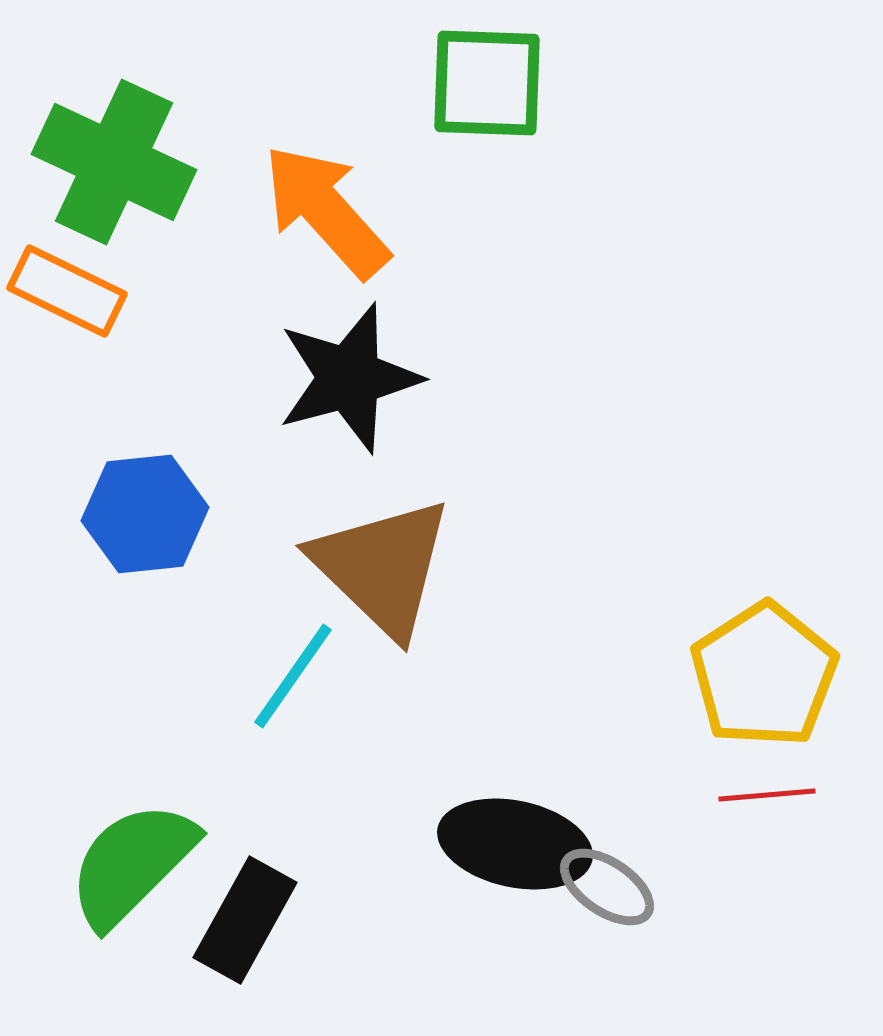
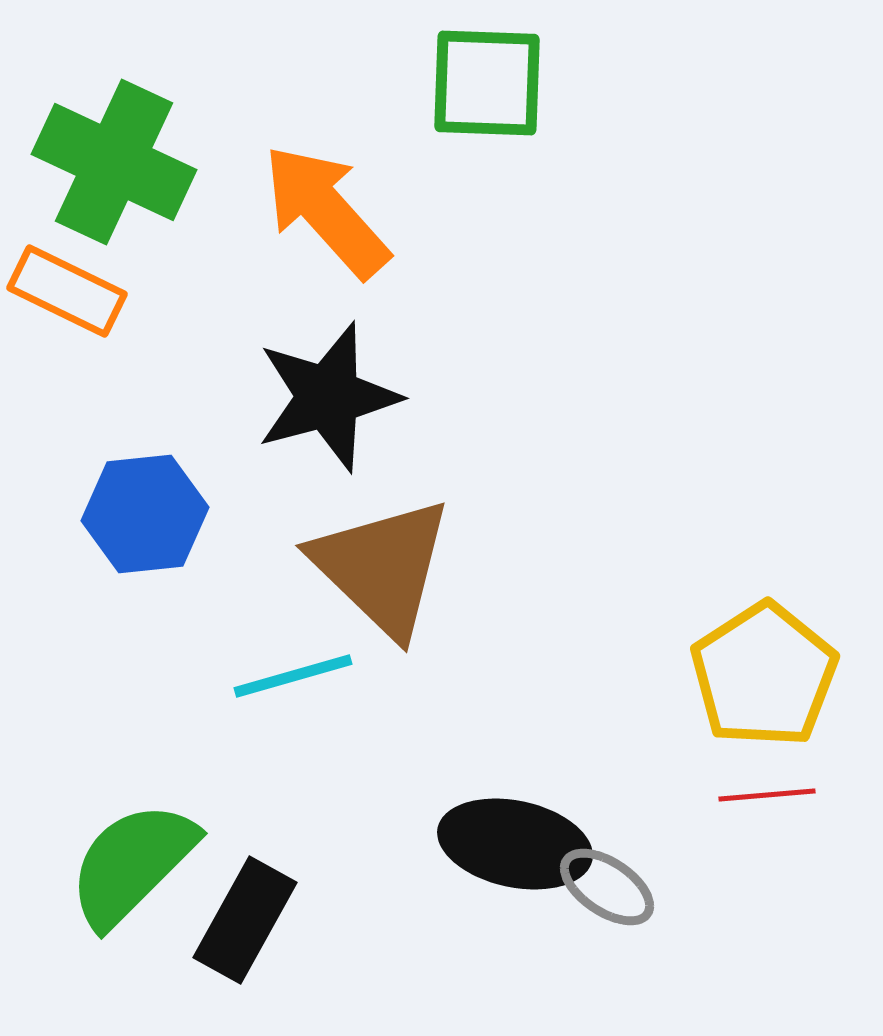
black star: moved 21 px left, 19 px down
cyan line: rotated 39 degrees clockwise
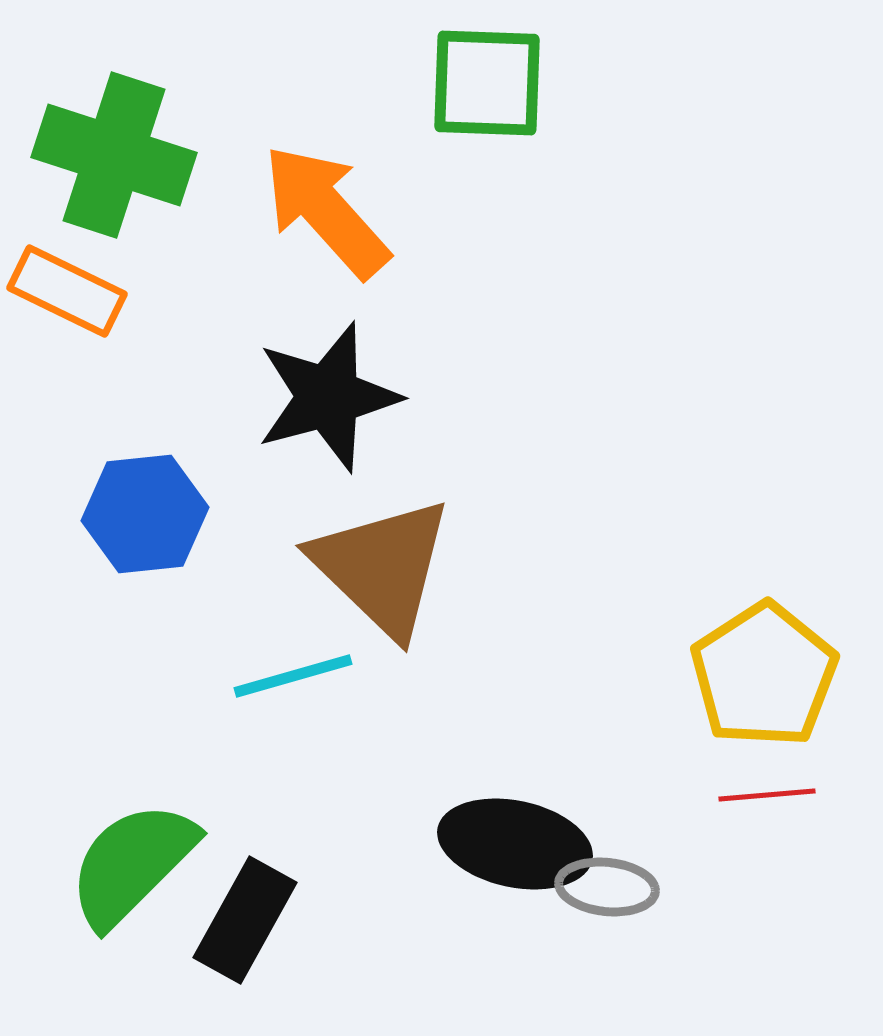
green cross: moved 7 px up; rotated 7 degrees counterclockwise
gray ellipse: rotated 28 degrees counterclockwise
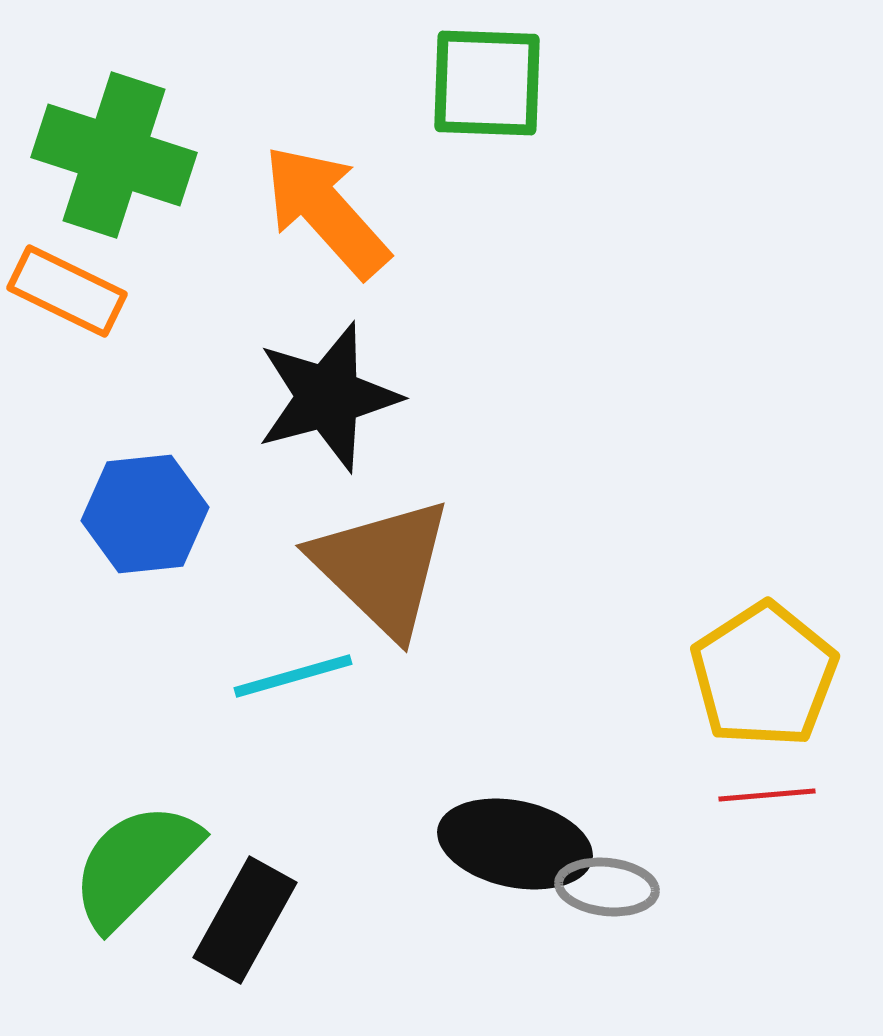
green semicircle: moved 3 px right, 1 px down
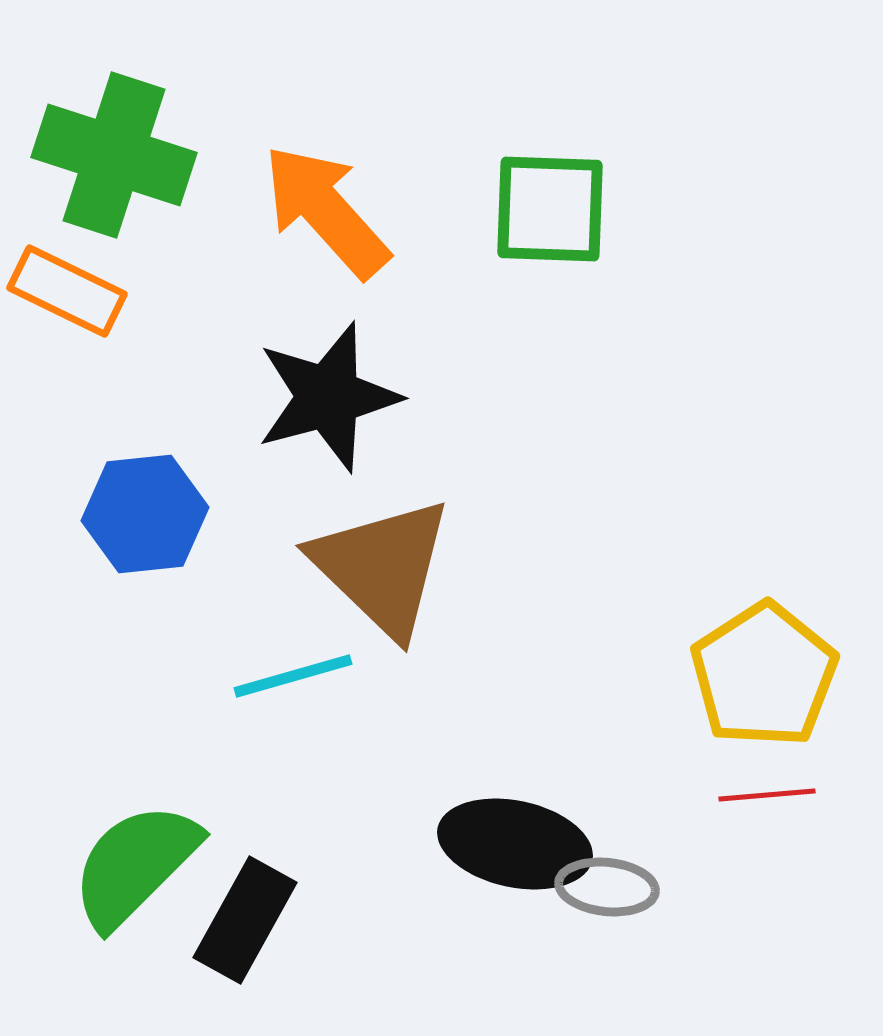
green square: moved 63 px right, 126 px down
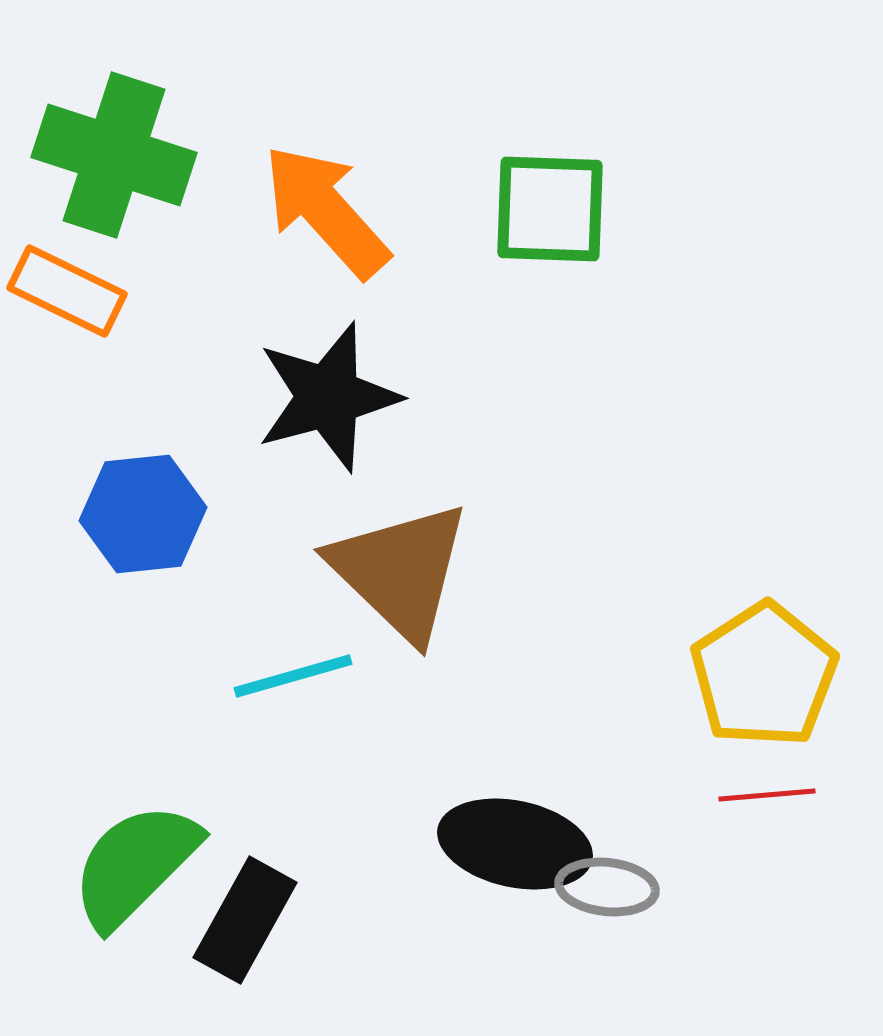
blue hexagon: moved 2 px left
brown triangle: moved 18 px right, 4 px down
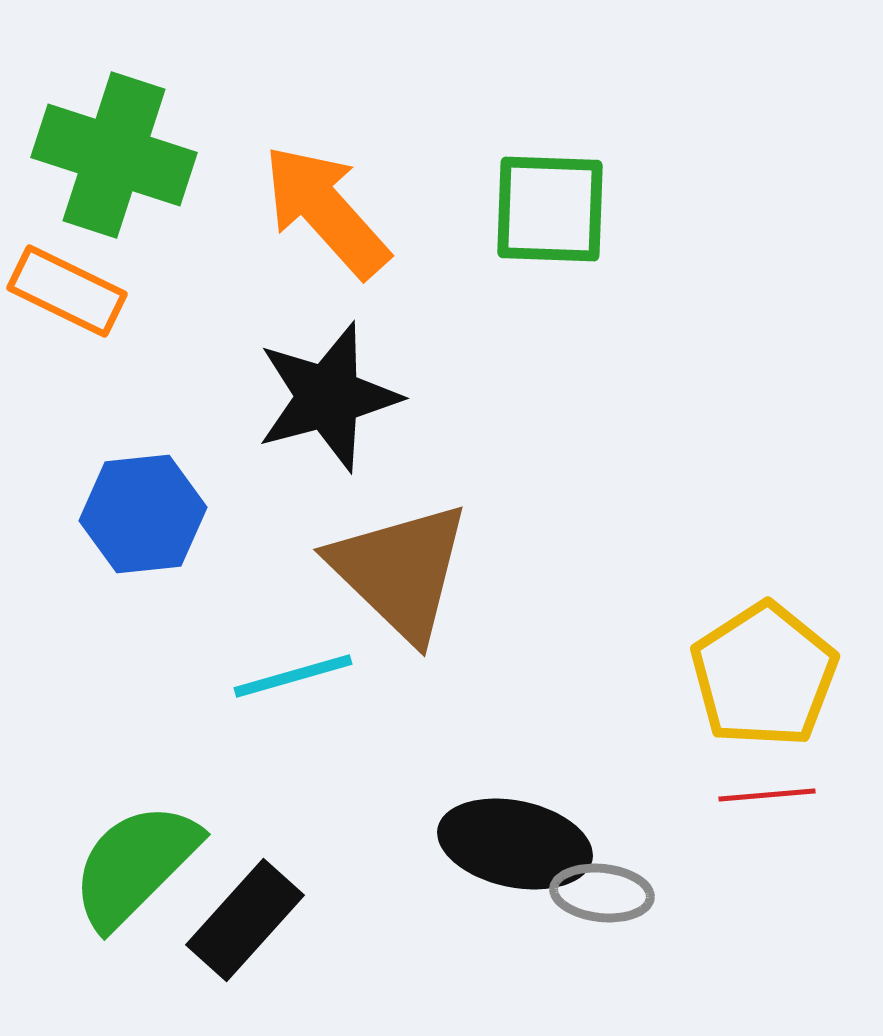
gray ellipse: moved 5 px left, 6 px down
black rectangle: rotated 13 degrees clockwise
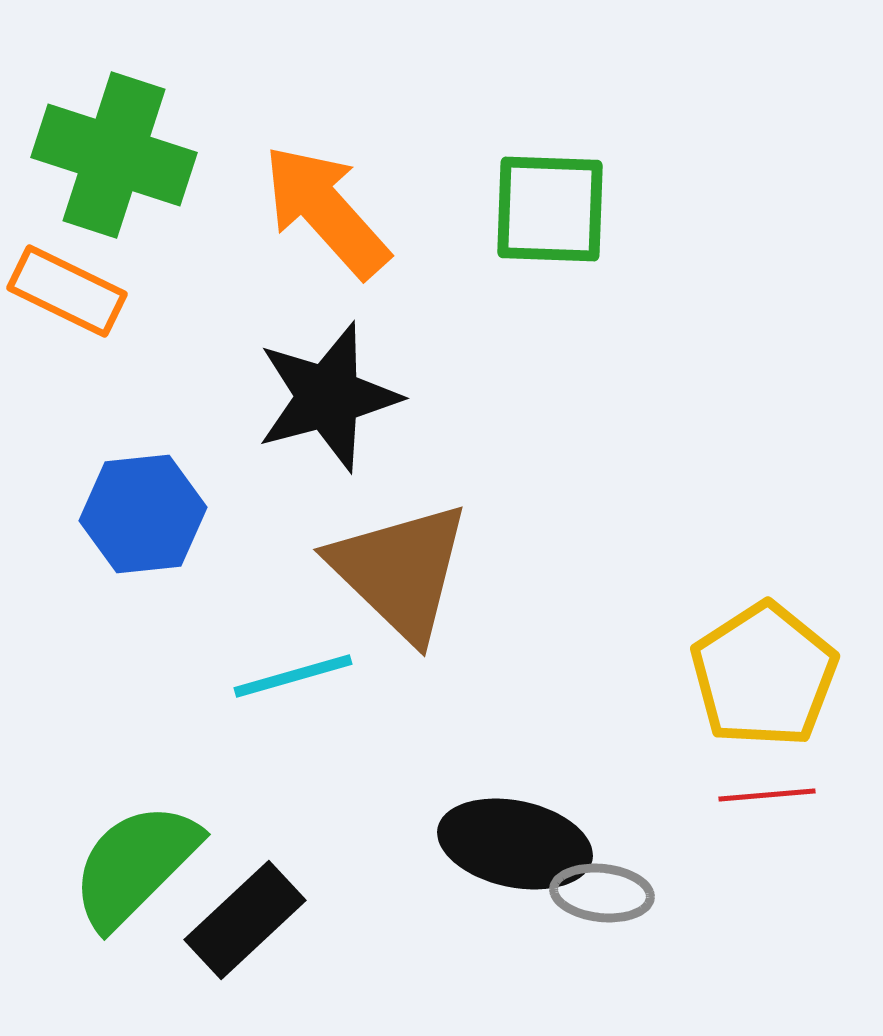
black rectangle: rotated 5 degrees clockwise
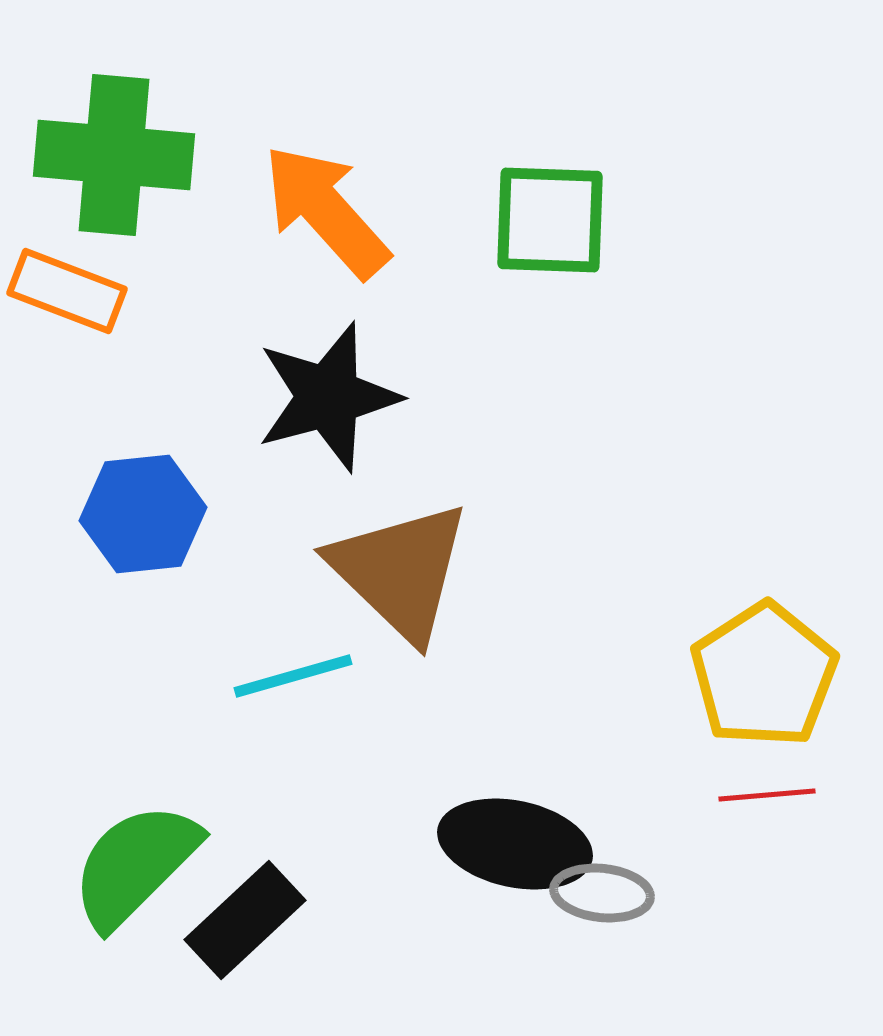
green cross: rotated 13 degrees counterclockwise
green square: moved 11 px down
orange rectangle: rotated 5 degrees counterclockwise
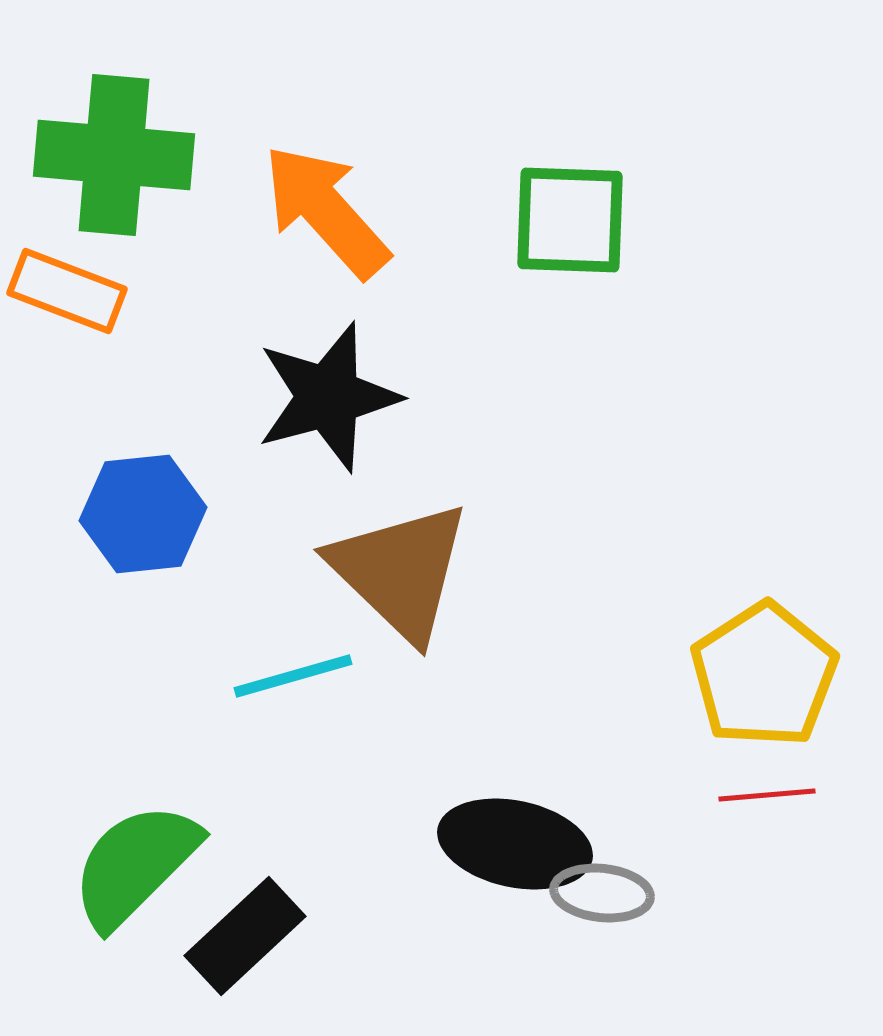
green square: moved 20 px right
black rectangle: moved 16 px down
